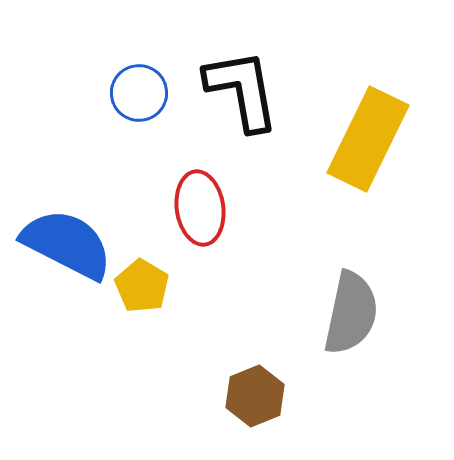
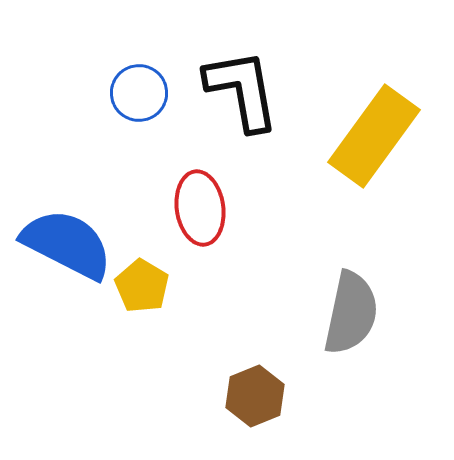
yellow rectangle: moved 6 px right, 3 px up; rotated 10 degrees clockwise
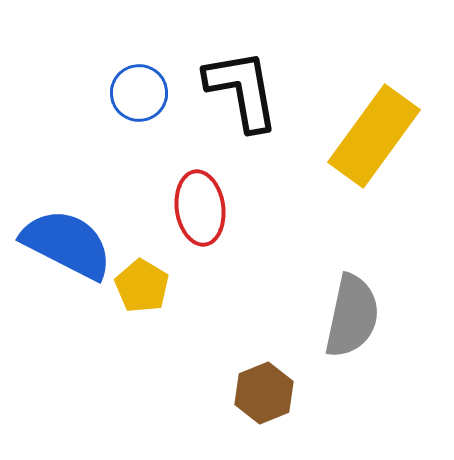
gray semicircle: moved 1 px right, 3 px down
brown hexagon: moved 9 px right, 3 px up
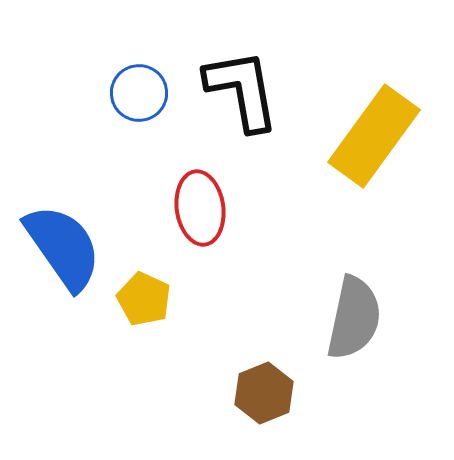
blue semicircle: moved 4 px left, 3 px down; rotated 28 degrees clockwise
yellow pentagon: moved 2 px right, 13 px down; rotated 6 degrees counterclockwise
gray semicircle: moved 2 px right, 2 px down
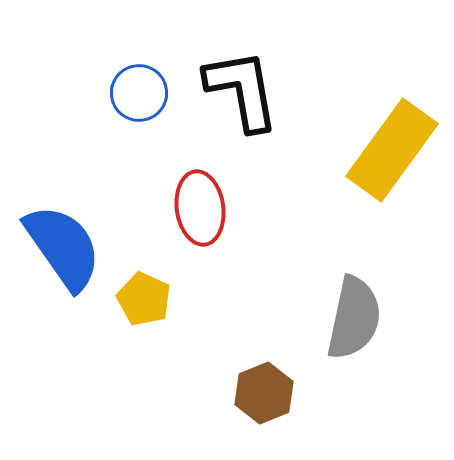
yellow rectangle: moved 18 px right, 14 px down
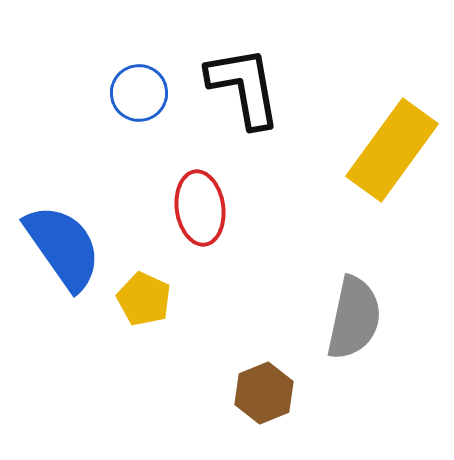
black L-shape: moved 2 px right, 3 px up
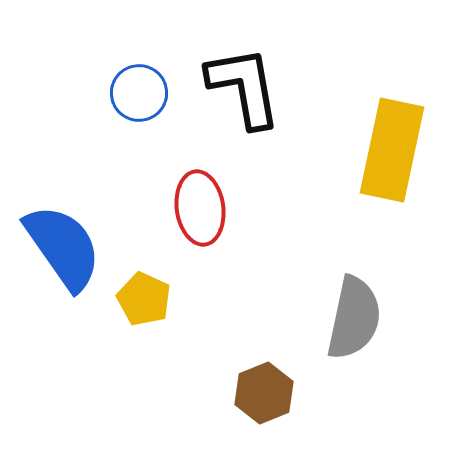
yellow rectangle: rotated 24 degrees counterclockwise
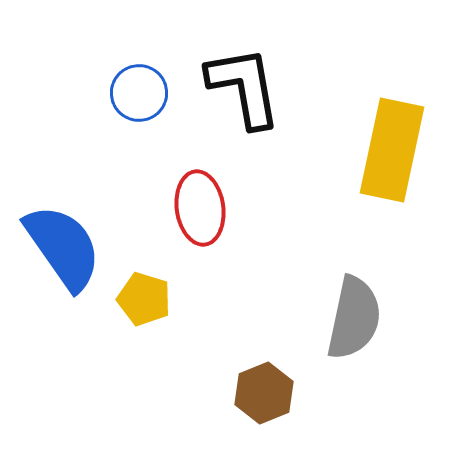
yellow pentagon: rotated 8 degrees counterclockwise
